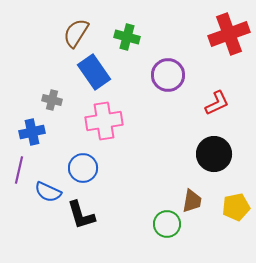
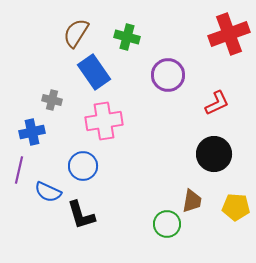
blue circle: moved 2 px up
yellow pentagon: rotated 16 degrees clockwise
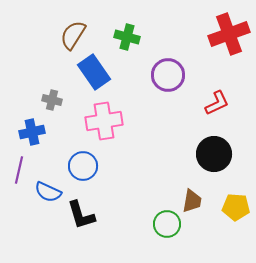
brown semicircle: moved 3 px left, 2 px down
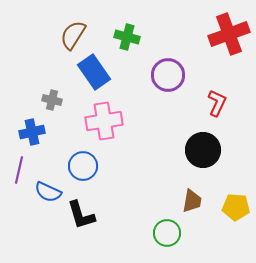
red L-shape: rotated 40 degrees counterclockwise
black circle: moved 11 px left, 4 px up
green circle: moved 9 px down
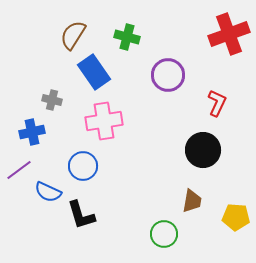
purple line: rotated 40 degrees clockwise
yellow pentagon: moved 10 px down
green circle: moved 3 px left, 1 px down
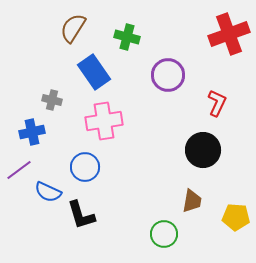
brown semicircle: moved 7 px up
blue circle: moved 2 px right, 1 px down
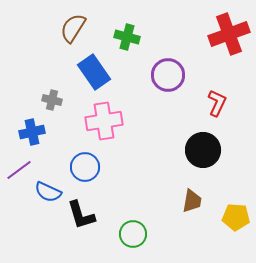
green circle: moved 31 px left
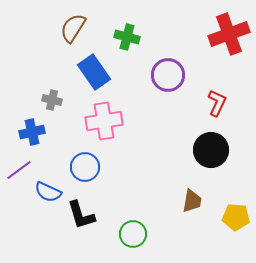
black circle: moved 8 px right
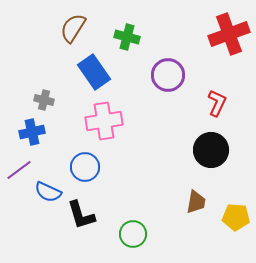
gray cross: moved 8 px left
brown trapezoid: moved 4 px right, 1 px down
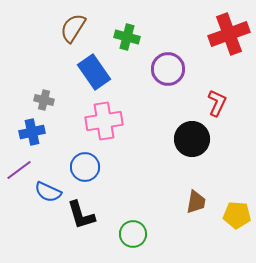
purple circle: moved 6 px up
black circle: moved 19 px left, 11 px up
yellow pentagon: moved 1 px right, 2 px up
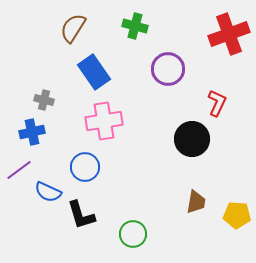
green cross: moved 8 px right, 11 px up
